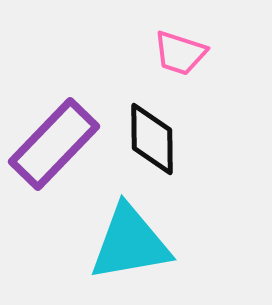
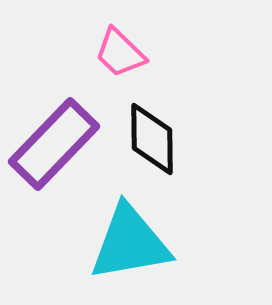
pink trapezoid: moved 60 px left; rotated 26 degrees clockwise
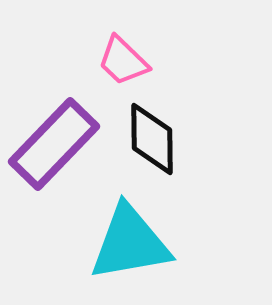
pink trapezoid: moved 3 px right, 8 px down
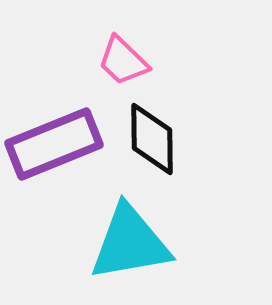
purple rectangle: rotated 24 degrees clockwise
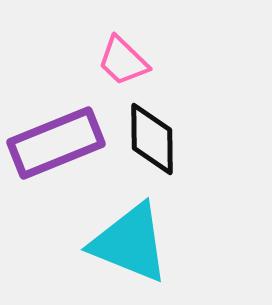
purple rectangle: moved 2 px right, 1 px up
cyan triangle: rotated 32 degrees clockwise
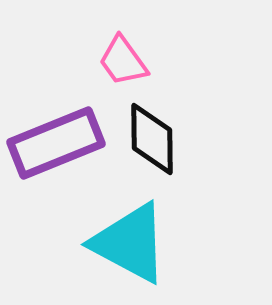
pink trapezoid: rotated 10 degrees clockwise
cyan triangle: rotated 6 degrees clockwise
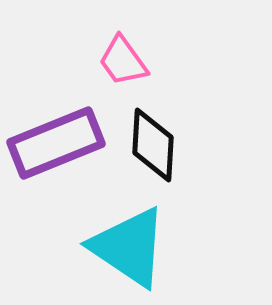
black diamond: moved 1 px right, 6 px down; rotated 4 degrees clockwise
cyan triangle: moved 1 px left, 4 px down; rotated 6 degrees clockwise
